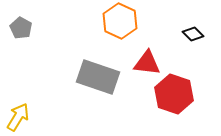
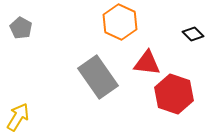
orange hexagon: moved 1 px down
gray rectangle: rotated 36 degrees clockwise
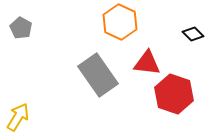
gray rectangle: moved 2 px up
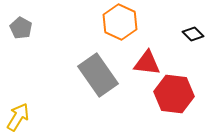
red hexagon: rotated 12 degrees counterclockwise
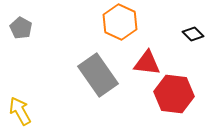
yellow arrow: moved 2 px right, 6 px up; rotated 60 degrees counterclockwise
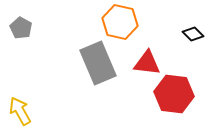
orange hexagon: rotated 12 degrees counterclockwise
gray rectangle: moved 12 px up; rotated 12 degrees clockwise
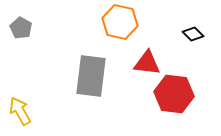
gray rectangle: moved 7 px left, 13 px down; rotated 30 degrees clockwise
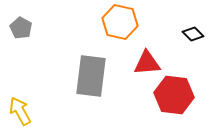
red triangle: rotated 12 degrees counterclockwise
red hexagon: moved 1 px down
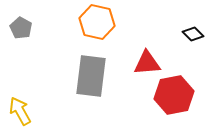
orange hexagon: moved 23 px left
red hexagon: rotated 18 degrees counterclockwise
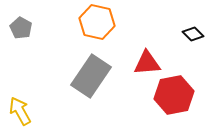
gray rectangle: rotated 27 degrees clockwise
